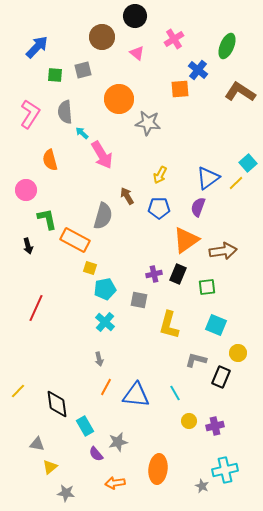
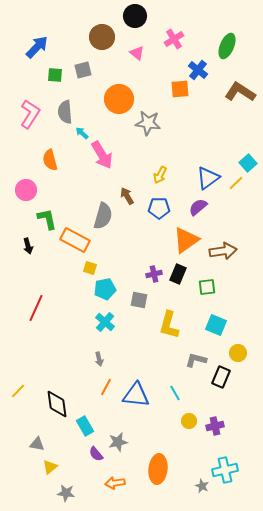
purple semicircle at (198, 207): rotated 30 degrees clockwise
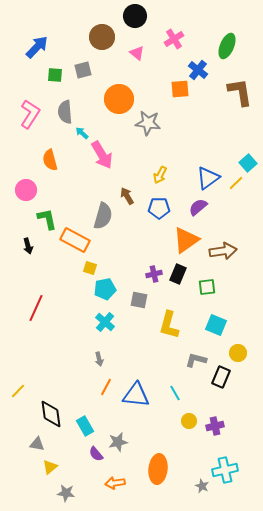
brown L-shape at (240, 92): rotated 48 degrees clockwise
black diamond at (57, 404): moved 6 px left, 10 px down
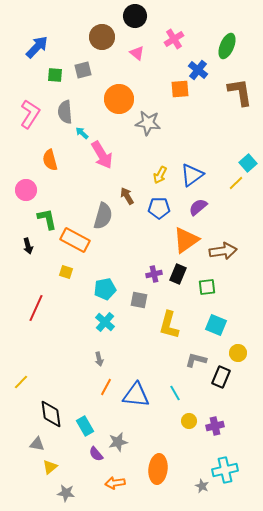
blue triangle at (208, 178): moved 16 px left, 3 px up
yellow square at (90, 268): moved 24 px left, 4 px down
yellow line at (18, 391): moved 3 px right, 9 px up
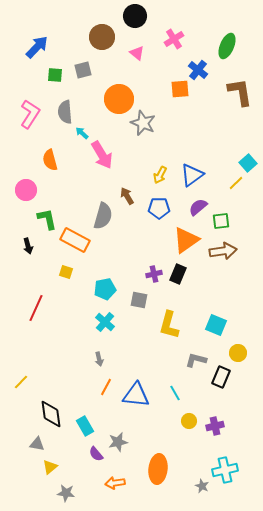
gray star at (148, 123): moved 5 px left; rotated 15 degrees clockwise
green square at (207, 287): moved 14 px right, 66 px up
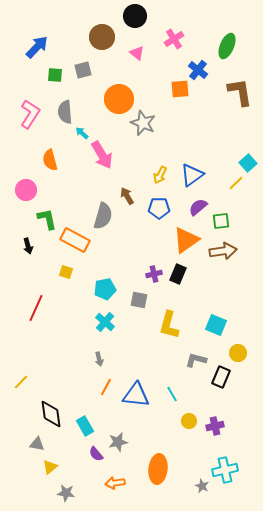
cyan line at (175, 393): moved 3 px left, 1 px down
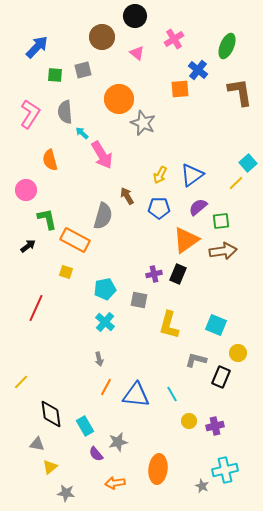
black arrow at (28, 246): rotated 112 degrees counterclockwise
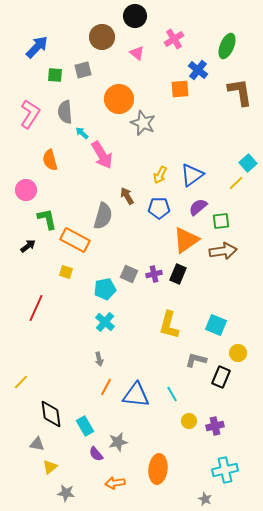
gray square at (139, 300): moved 10 px left, 26 px up; rotated 12 degrees clockwise
gray star at (202, 486): moved 3 px right, 13 px down
